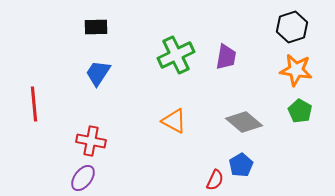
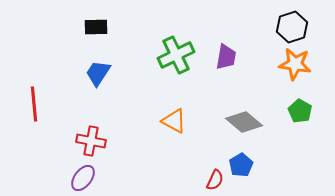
orange star: moved 1 px left, 6 px up
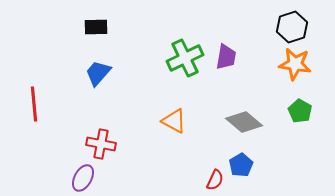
green cross: moved 9 px right, 3 px down
blue trapezoid: rotated 8 degrees clockwise
red cross: moved 10 px right, 3 px down
purple ellipse: rotated 8 degrees counterclockwise
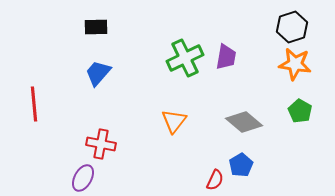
orange triangle: rotated 40 degrees clockwise
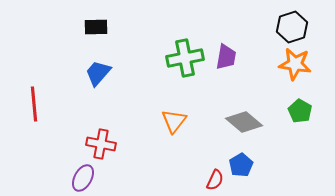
green cross: rotated 15 degrees clockwise
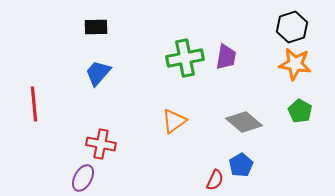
orange triangle: rotated 16 degrees clockwise
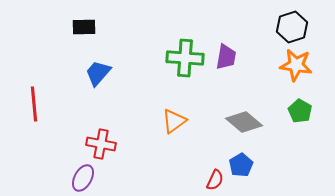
black rectangle: moved 12 px left
green cross: rotated 15 degrees clockwise
orange star: moved 1 px right, 1 px down
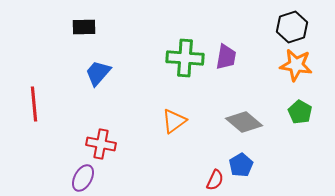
green pentagon: moved 1 px down
